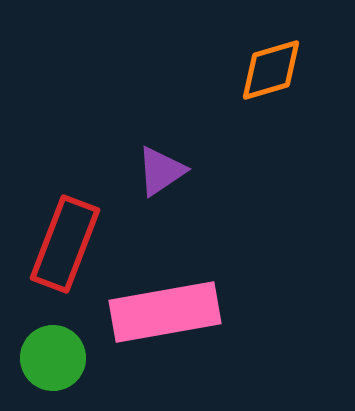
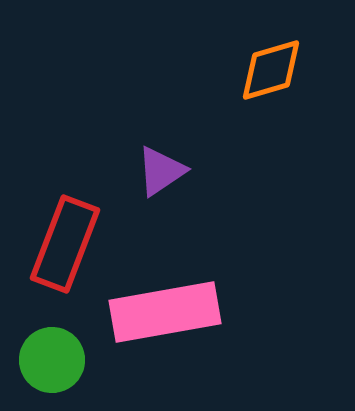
green circle: moved 1 px left, 2 px down
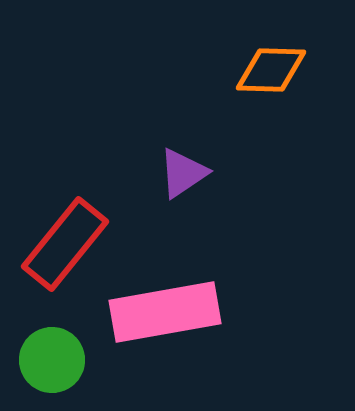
orange diamond: rotated 18 degrees clockwise
purple triangle: moved 22 px right, 2 px down
red rectangle: rotated 18 degrees clockwise
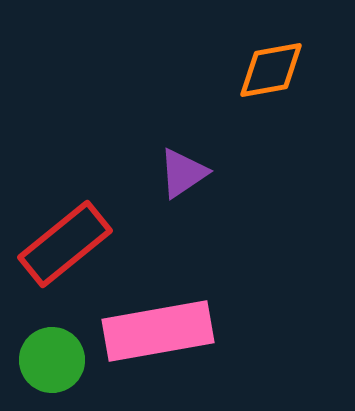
orange diamond: rotated 12 degrees counterclockwise
red rectangle: rotated 12 degrees clockwise
pink rectangle: moved 7 px left, 19 px down
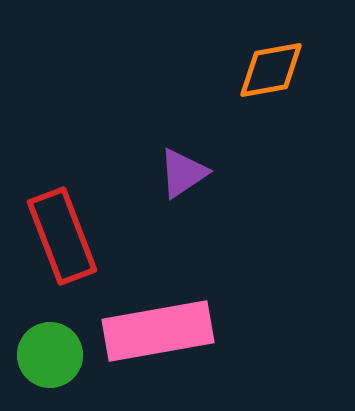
red rectangle: moved 3 px left, 8 px up; rotated 72 degrees counterclockwise
green circle: moved 2 px left, 5 px up
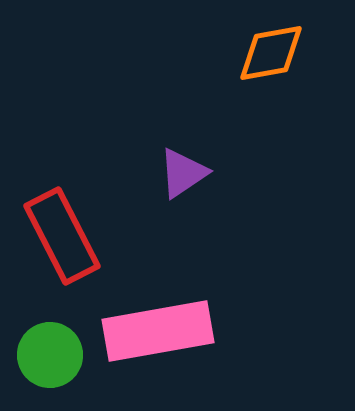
orange diamond: moved 17 px up
red rectangle: rotated 6 degrees counterclockwise
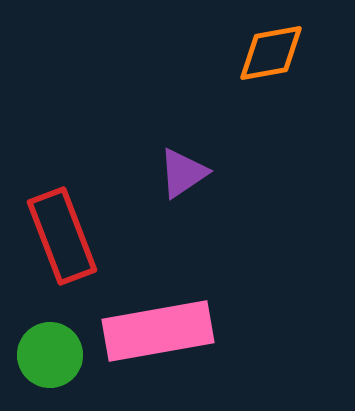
red rectangle: rotated 6 degrees clockwise
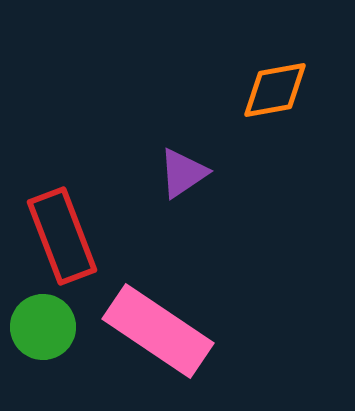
orange diamond: moved 4 px right, 37 px down
pink rectangle: rotated 44 degrees clockwise
green circle: moved 7 px left, 28 px up
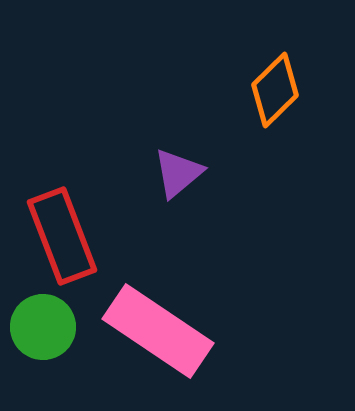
orange diamond: rotated 34 degrees counterclockwise
purple triangle: moved 5 px left; rotated 6 degrees counterclockwise
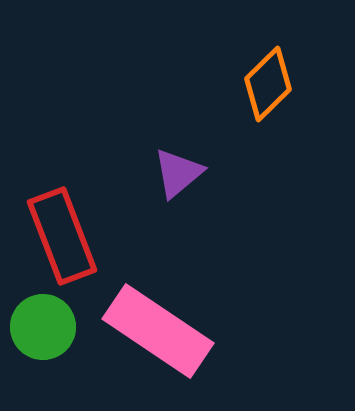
orange diamond: moved 7 px left, 6 px up
